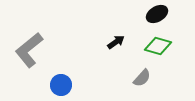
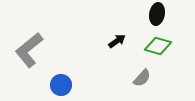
black ellipse: rotated 50 degrees counterclockwise
black arrow: moved 1 px right, 1 px up
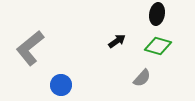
gray L-shape: moved 1 px right, 2 px up
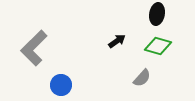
gray L-shape: moved 4 px right; rotated 6 degrees counterclockwise
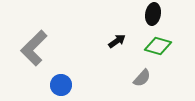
black ellipse: moved 4 px left
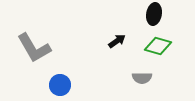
black ellipse: moved 1 px right
gray L-shape: rotated 75 degrees counterclockwise
gray semicircle: rotated 48 degrees clockwise
blue circle: moved 1 px left
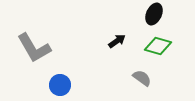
black ellipse: rotated 15 degrees clockwise
gray semicircle: rotated 144 degrees counterclockwise
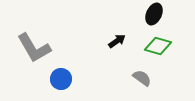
blue circle: moved 1 px right, 6 px up
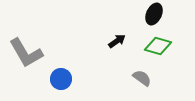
gray L-shape: moved 8 px left, 5 px down
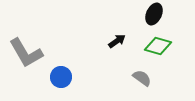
blue circle: moved 2 px up
